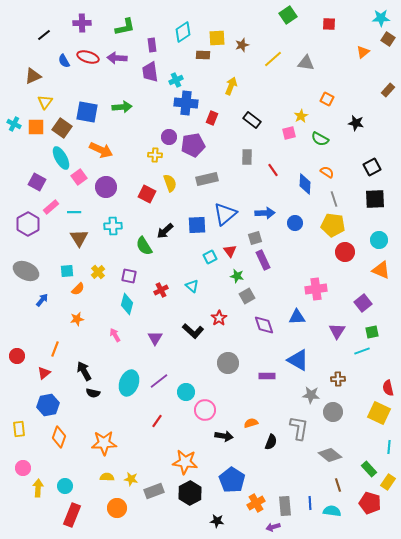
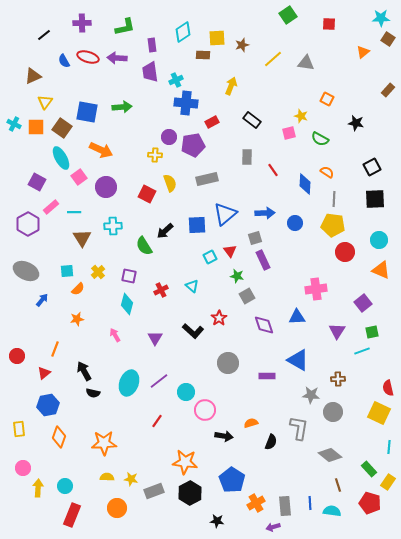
yellow star at (301, 116): rotated 24 degrees counterclockwise
red rectangle at (212, 118): moved 4 px down; rotated 40 degrees clockwise
gray line at (334, 199): rotated 21 degrees clockwise
brown triangle at (79, 238): moved 3 px right
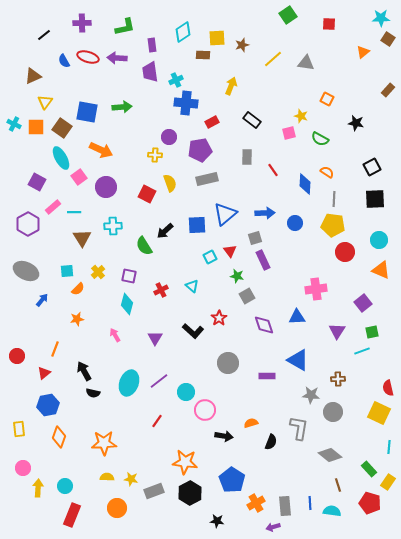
purple pentagon at (193, 145): moved 7 px right, 5 px down
pink rectangle at (51, 207): moved 2 px right
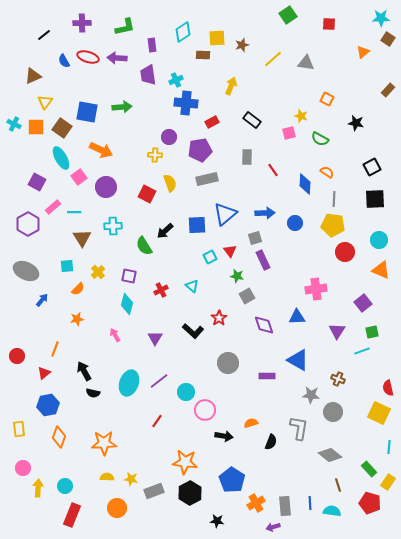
purple trapezoid at (150, 72): moved 2 px left, 3 px down
cyan square at (67, 271): moved 5 px up
brown cross at (338, 379): rotated 24 degrees clockwise
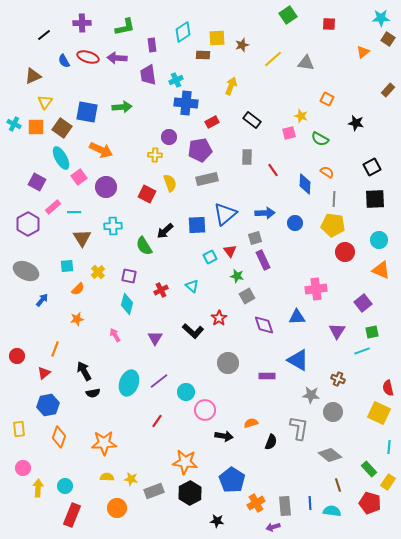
black semicircle at (93, 393): rotated 24 degrees counterclockwise
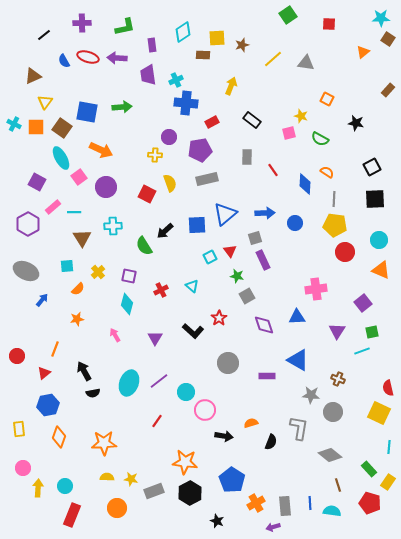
yellow pentagon at (333, 225): moved 2 px right
black star at (217, 521): rotated 16 degrees clockwise
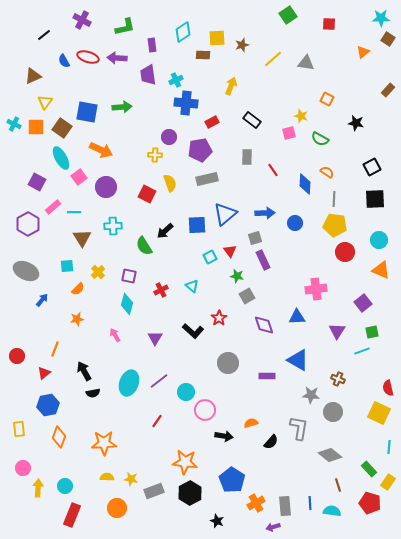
purple cross at (82, 23): moved 3 px up; rotated 30 degrees clockwise
black semicircle at (271, 442): rotated 21 degrees clockwise
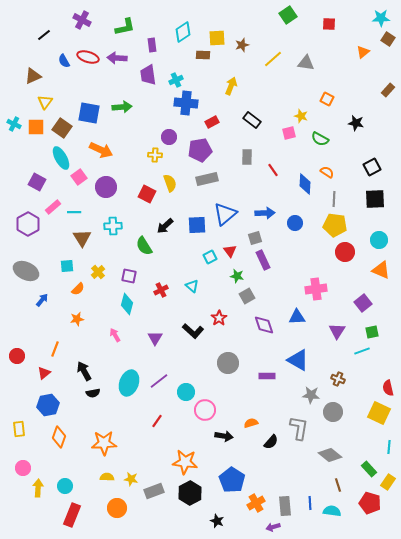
blue square at (87, 112): moved 2 px right, 1 px down
black arrow at (165, 231): moved 5 px up
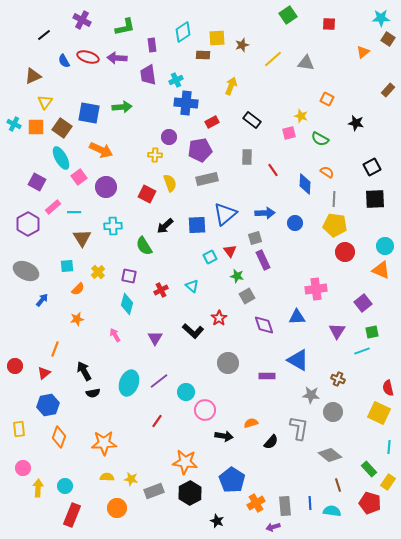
cyan circle at (379, 240): moved 6 px right, 6 px down
red circle at (17, 356): moved 2 px left, 10 px down
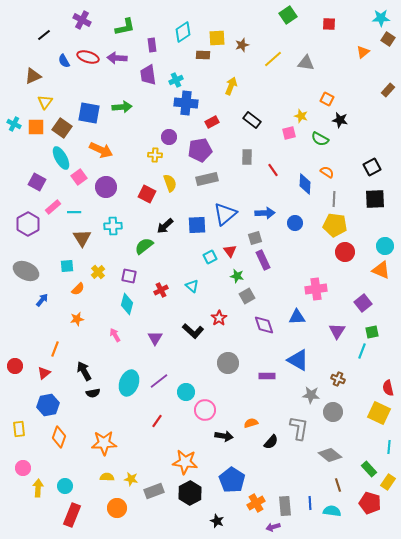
black star at (356, 123): moved 16 px left, 3 px up
green semicircle at (144, 246): rotated 84 degrees clockwise
cyan line at (362, 351): rotated 49 degrees counterclockwise
